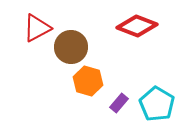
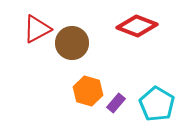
red triangle: moved 1 px down
brown circle: moved 1 px right, 4 px up
orange hexagon: moved 10 px down
purple rectangle: moved 3 px left
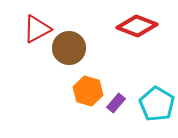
brown circle: moved 3 px left, 5 px down
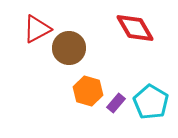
red diamond: moved 2 px left, 2 px down; rotated 39 degrees clockwise
cyan pentagon: moved 6 px left, 2 px up
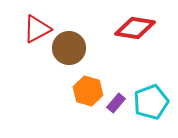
red diamond: rotated 51 degrees counterclockwise
cyan pentagon: rotated 20 degrees clockwise
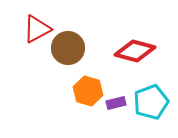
red diamond: moved 23 px down; rotated 6 degrees clockwise
brown circle: moved 1 px left
purple rectangle: rotated 36 degrees clockwise
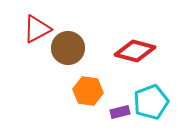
orange hexagon: rotated 8 degrees counterclockwise
purple rectangle: moved 4 px right, 9 px down
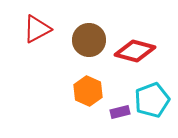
brown circle: moved 21 px right, 8 px up
orange hexagon: rotated 16 degrees clockwise
cyan pentagon: moved 1 px right, 2 px up
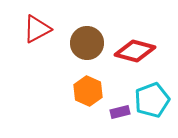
brown circle: moved 2 px left, 3 px down
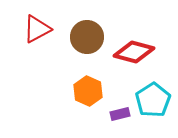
brown circle: moved 6 px up
red diamond: moved 1 px left, 1 px down
cyan pentagon: moved 1 px right; rotated 12 degrees counterclockwise
purple rectangle: moved 2 px down
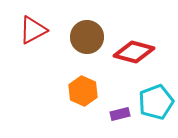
red triangle: moved 4 px left, 1 px down
orange hexagon: moved 5 px left
cyan pentagon: moved 3 px right, 2 px down; rotated 12 degrees clockwise
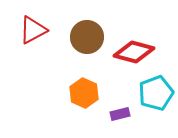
orange hexagon: moved 1 px right, 2 px down
cyan pentagon: moved 9 px up
